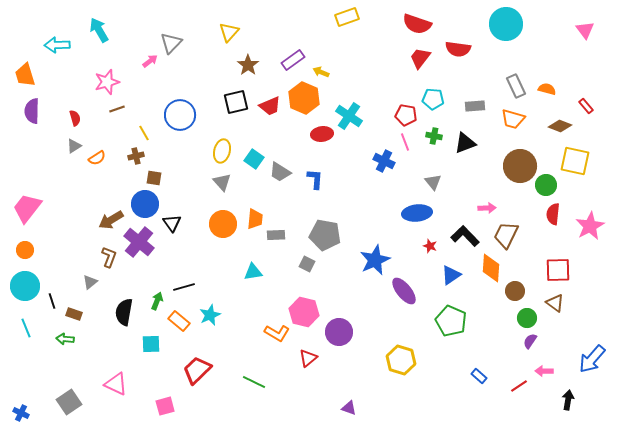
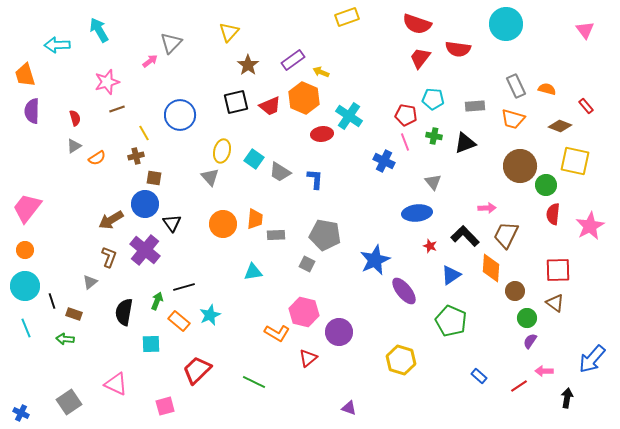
gray triangle at (222, 182): moved 12 px left, 5 px up
purple cross at (139, 242): moved 6 px right, 8 px down
black arrow at (568, 400): moved 1 px left, 2 px up
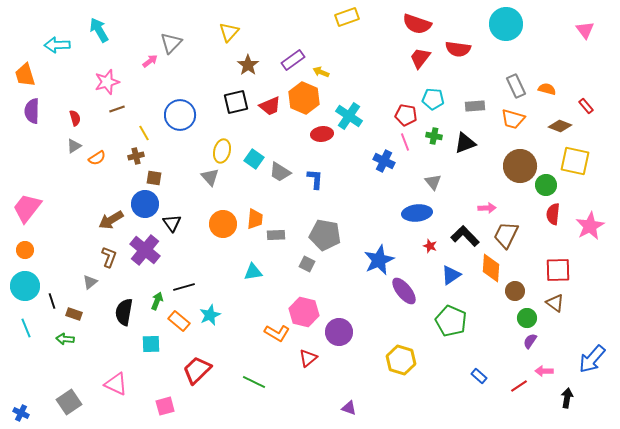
blue star at (375, 260): moved 4 px right
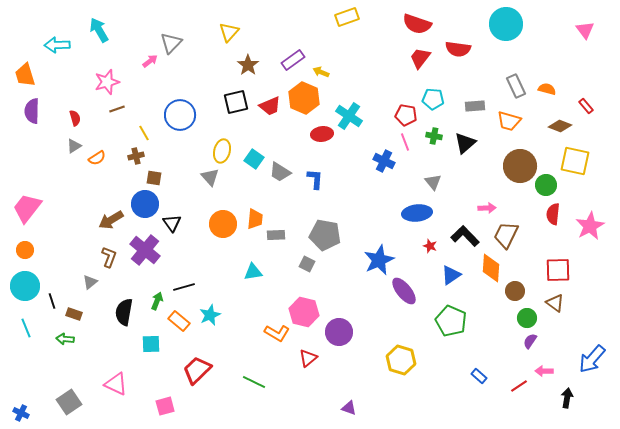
orange trapezoid at (513, 119): moved 4 px left, 2 px down
black triangle at (465, 143): rotated 20 degrees counterclockwise
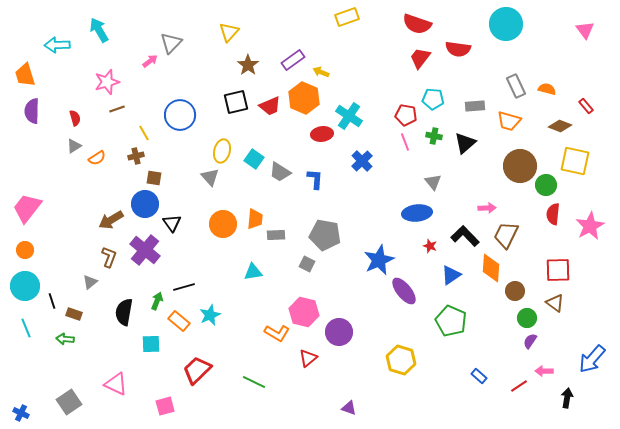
blue cross at (384, 161): moved 22 px left; rotated 20 degrees clockwise
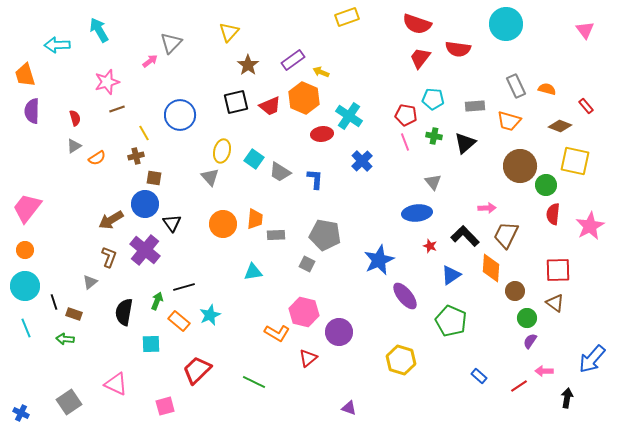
purple ellipse at (404, 291): moved 1 px right, 5 px down
black line at (52, 301): moved 2 px right, 1 px down
